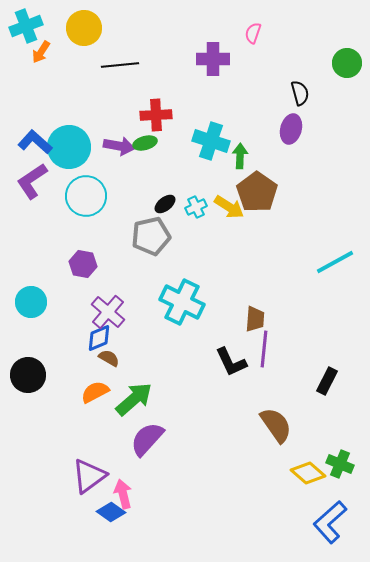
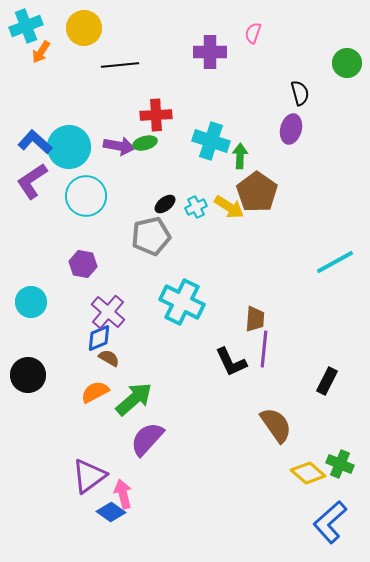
purple cross at (213, 59): moved 3 px left, 7 px up
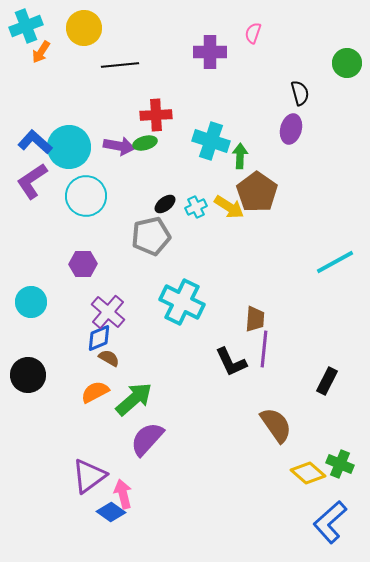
purple hexagon at (83, 264): rotated 12 degrees counterclockwise
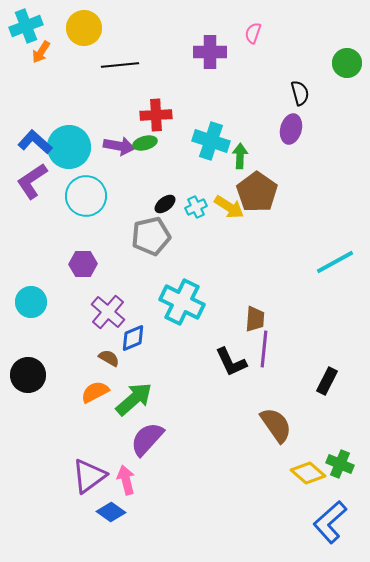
blue diamond at (99, 338): moved 34 px right
pink arrow at (123, 494): moved 3 px right, 14 px up
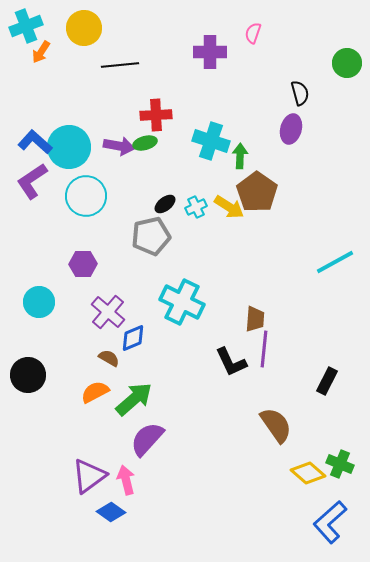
cyan circle at (31, 302): moved 8 px right
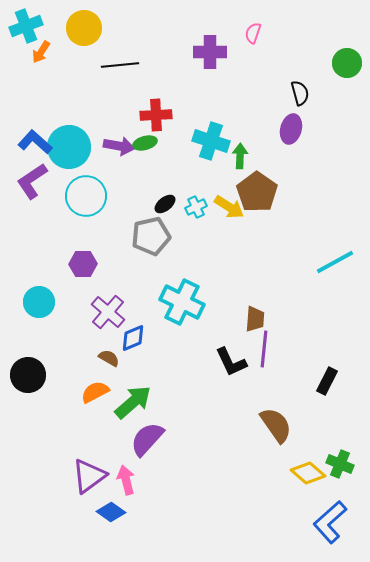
green arrow at (134, 399): moved 1 px left, 3 px down
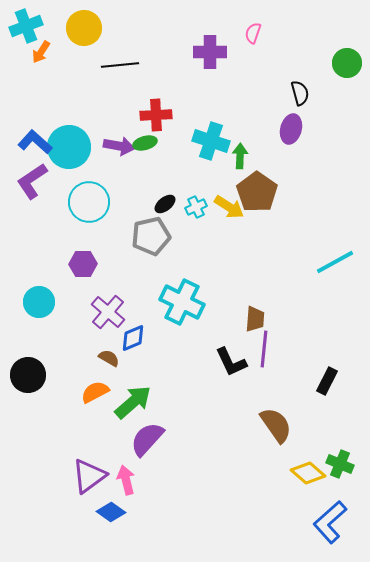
cyan circle at (86, 196): moved 3 px right, 6 px down
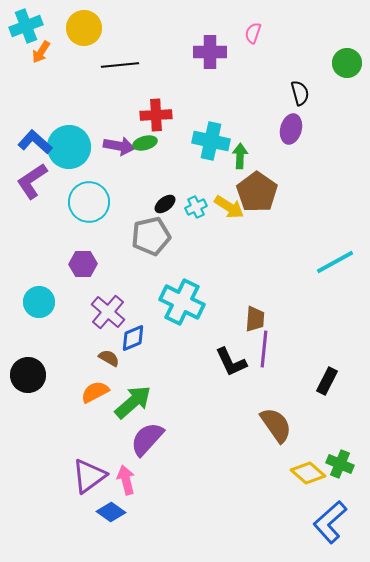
cyan cross at (211, 141): rotated 6 degrees counterclockwise
